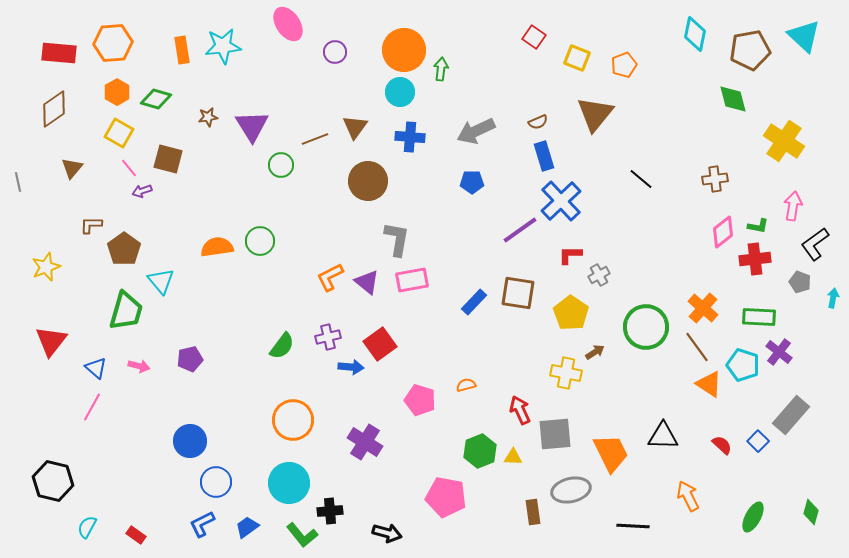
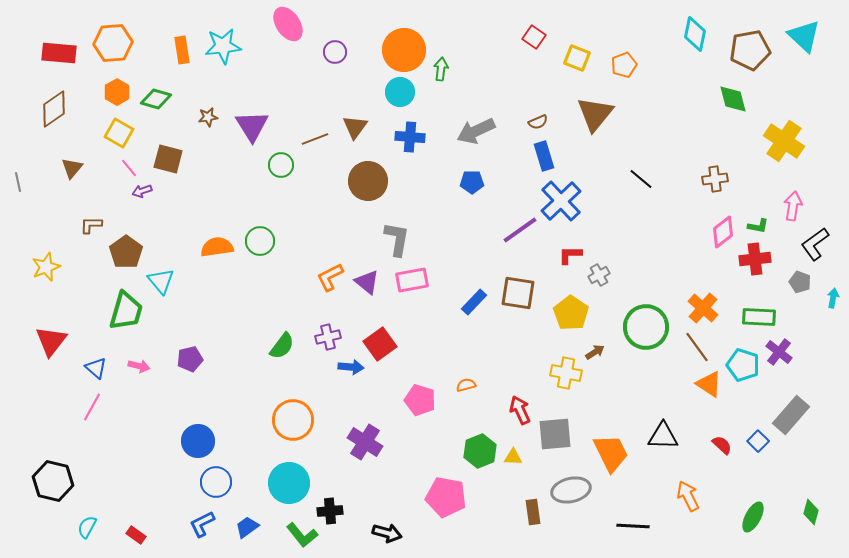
brown pentagon at (124, 249): moved 2 px right, 3 px down
blue circle at (190, 441): moved 8 px right
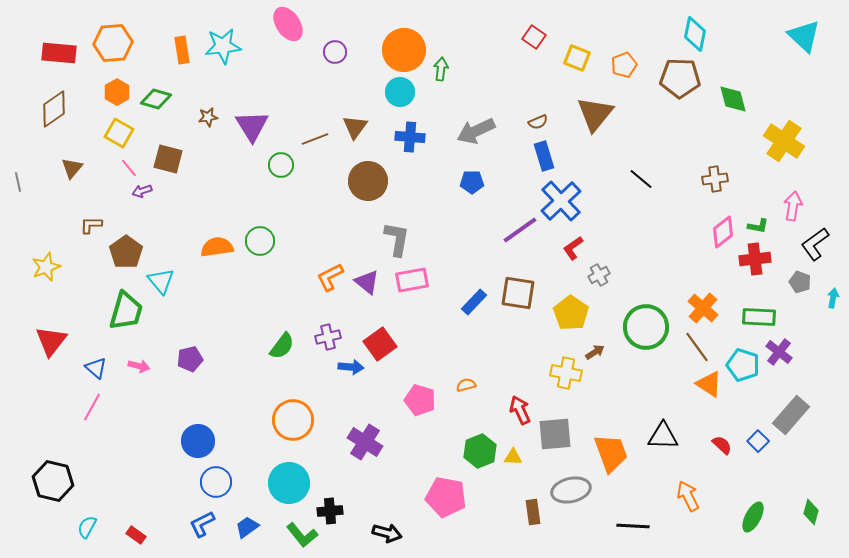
brown pentagon at (750, 50): moved 70 px left, 28 px down; rotated 12 degrees clockwise
red L-shape at (570, 255): moved 3 px right, 7 px up; rotated 35 degrees counterclockwise
orange trapezoid at (611, 453): rotated 6 degrees clockwise
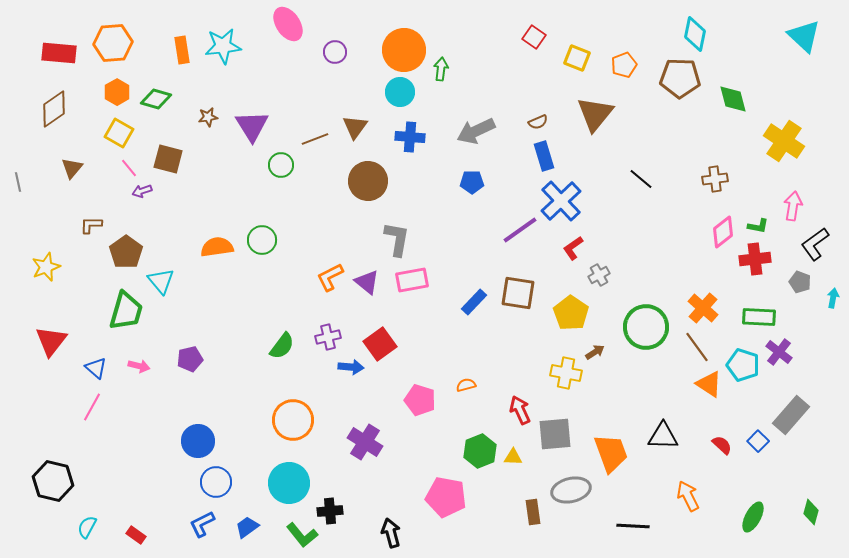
green circle at (260, 241): moved 2 px right, 1 px up
black arrow at (387, 533): moved 4 px right; rotated 120 degrees counterclockwise
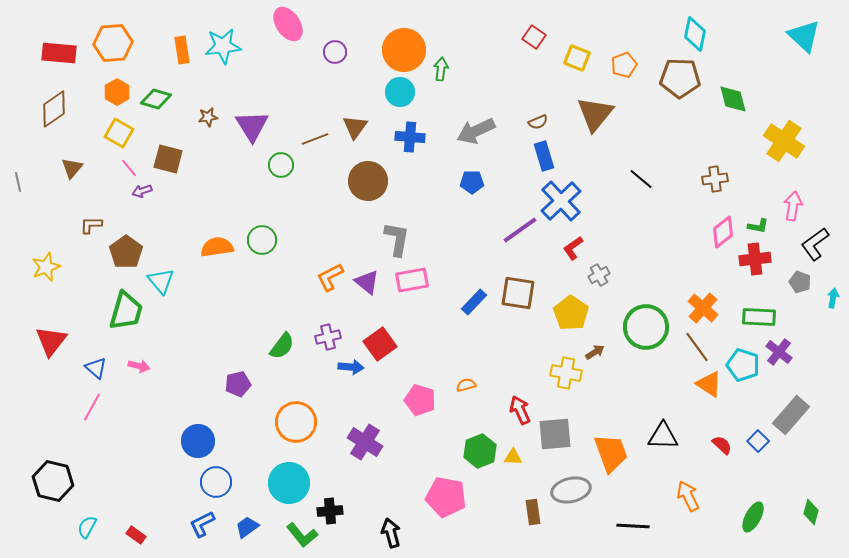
purple pentagon at (190, 359): moved 48 px right, 25 px down
orange circle at (293, 420): moved 3 px right, 2 px down
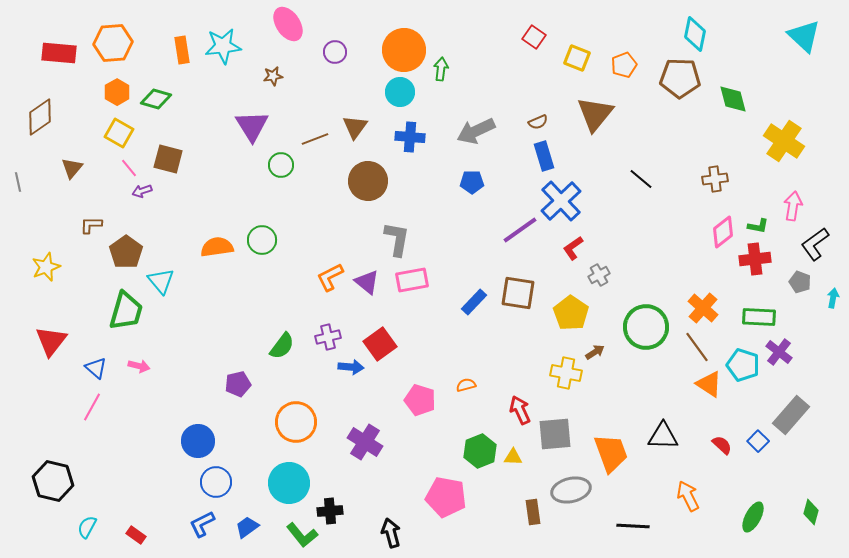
brown diamond at (54, 109): moved 14 px left, 8 px down
brown star at (208, 117): moved 65 px right, 41 px up
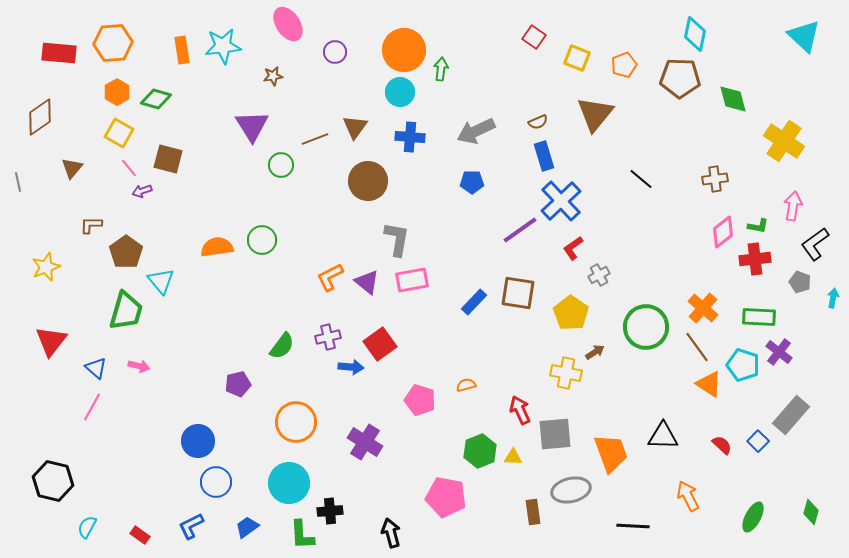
blue L-shape at (202, 524): moved 11 px left, 2 px down
red rectangle at (136, 535): moved 4 px right
green L-shape at (302, 535): rotated 36 degrees clockwise
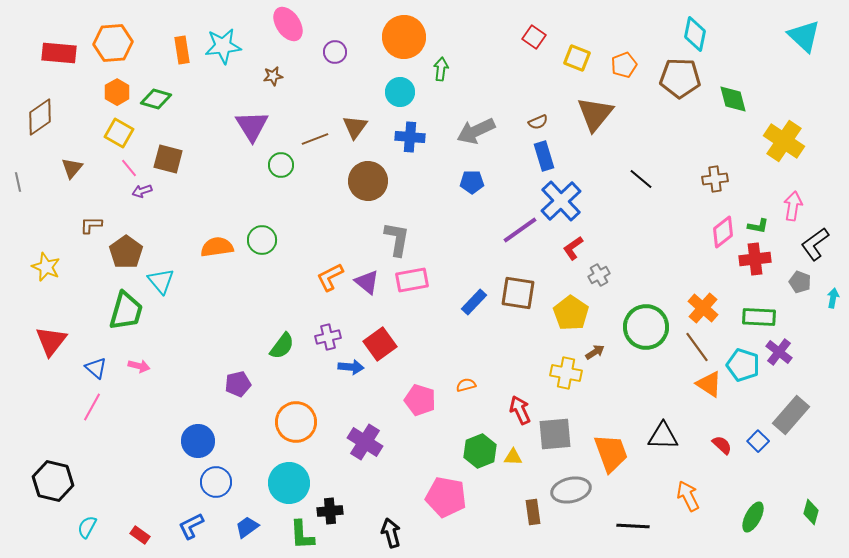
orange circle at (404, 50): moved 13 px up
yellow star at (46, 267): rotated 28 degrees counterclockwise
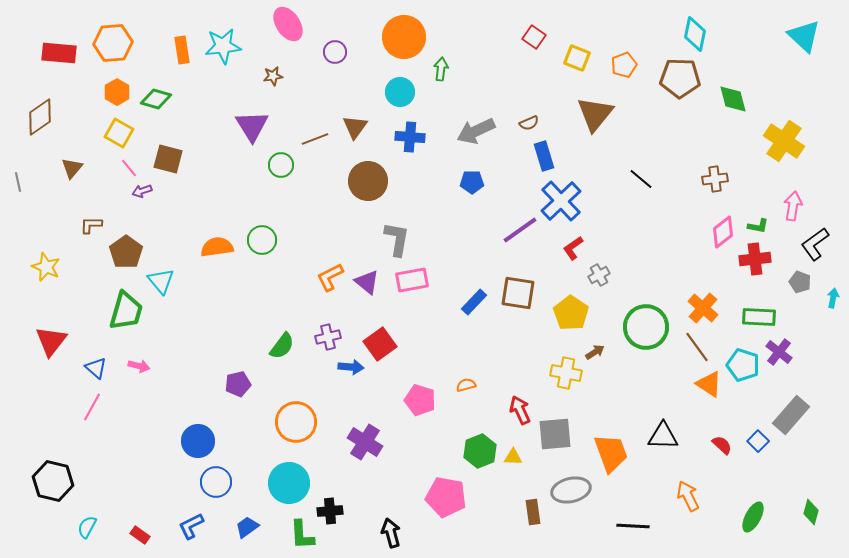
brown semicircle at (538, 122): moved 9 px left, 1 px down
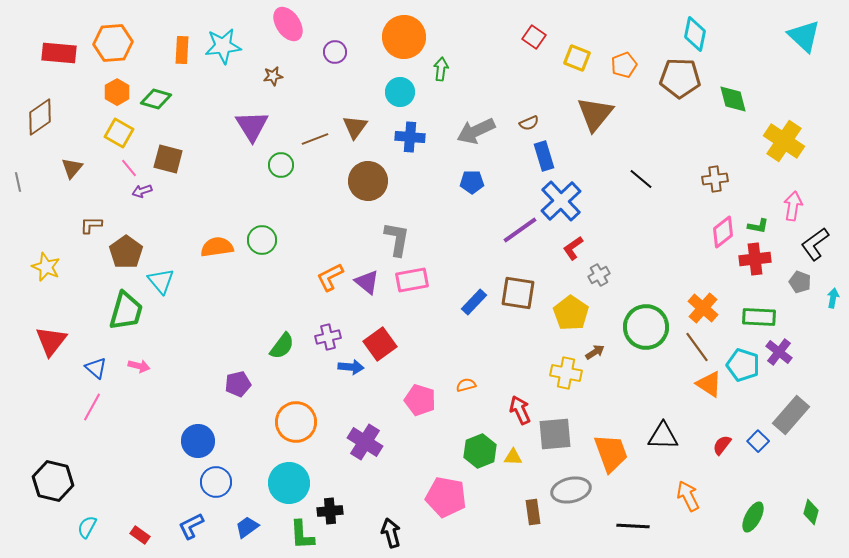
orange rectangle at (182, 50): rotated 12 degrees clockwise
red semicircle at (722, 445): rotated 95 degrees counterclockwise
